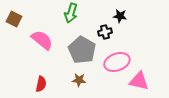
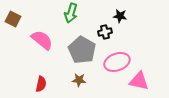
brown square: moved 1 px left
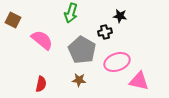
brown square: moved 1 px down
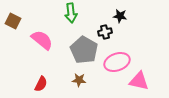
green arrow: rotated 24 degrees counterclockwise
brown square: moved 1 px down
gray pentagon: moved 2 px right
red semicircle: rotated 14 degrees clockwise
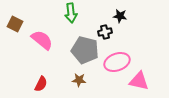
brown square: moved 2 px right, 3 px down
gray pentagon: moved 1 px right; rotated 16 degrees counterclockwise
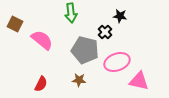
black cross: rotated 32 degrees counterclockwise
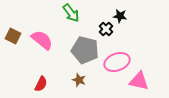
green arrow: rotated 30 degrees counterclockwise
brown square: moved 2 px left, 12 px down
black cross: moved 1 px right, 3 px up
brown star: rotated 16 degrees clockwise
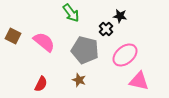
pink semicircle: moved 2 px right, 2 px down
pink ellipse: moved 8 px right, 7 px up; rotated 20 degrees counterclockwise
